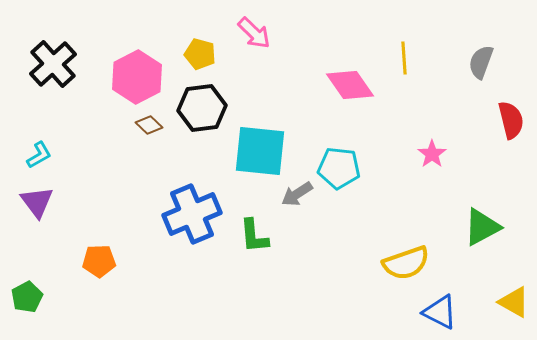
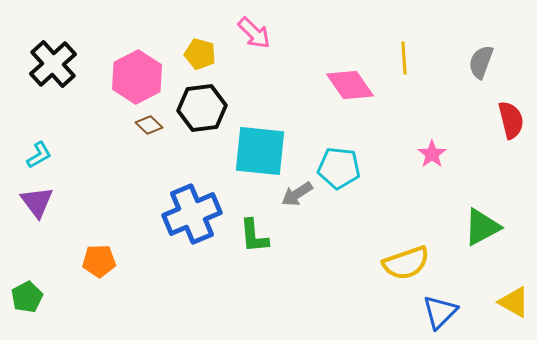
blue triangle: rotated 48 degrees clockwise
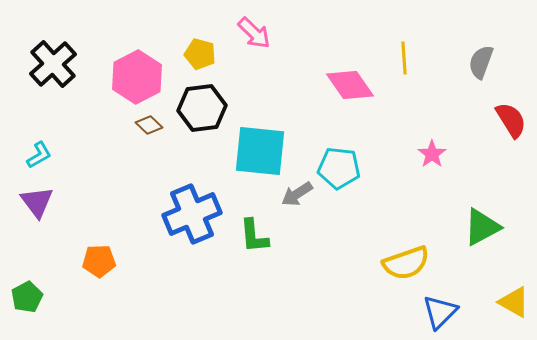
red semicircle: rotated 18 degrees counterclockwise
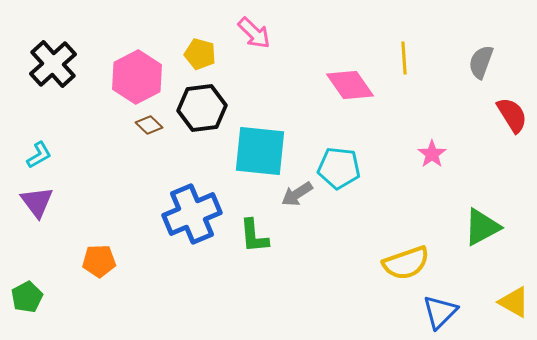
red semicircle: moved 1 px right, 5 px up
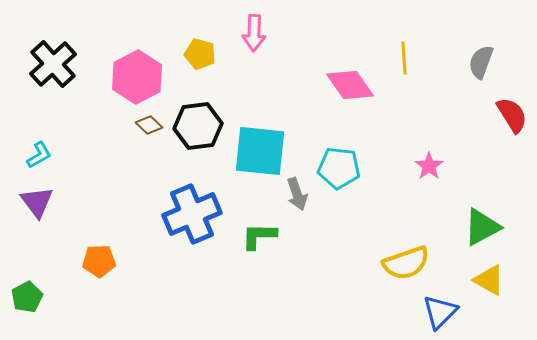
pink arrow: rotated 48 degrees clockwise
black hexagon: moved 4 px left, 18 px down
pink star: moved 3 px left, 12 px down
gray arrow: rotated 76 degrees counterclockwise
green L-shape: moved 5 px right; rotated 96 degrees clockwise
yellow triangle: moved 25 px left, 22 px up
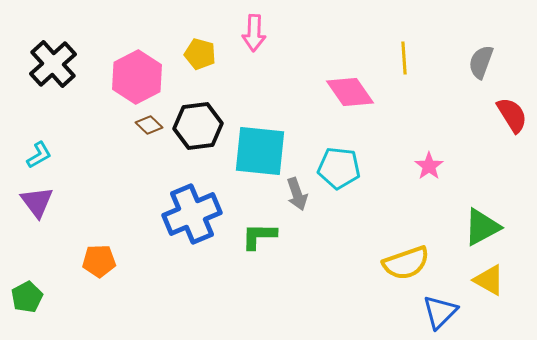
pink diamond: moved 7 px down
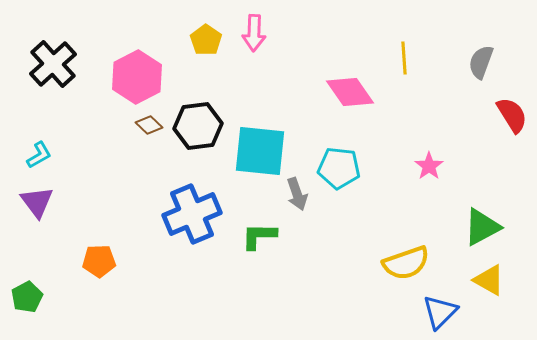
yellow pentagon: moved 6 px right, 14 px up; rotated 20 degrees clockwise
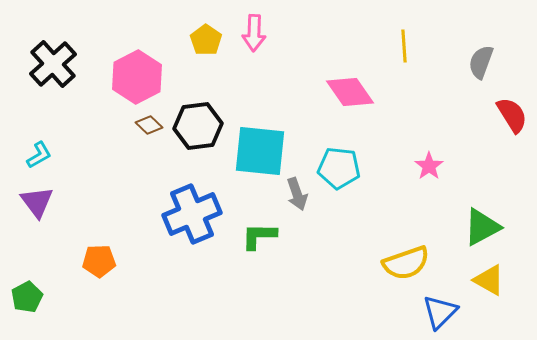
yellow line: moved 12 px up
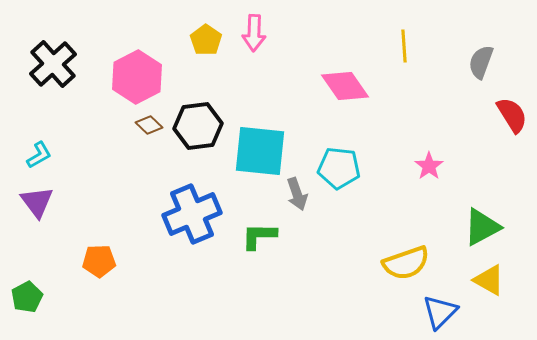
pink diamond: moved 5 px left, 6 px up
